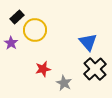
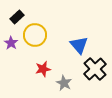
yellow circle: moved 5 px down
blue triangle: moved 9 px left, 3 px down
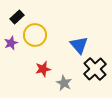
purple star: rotated 16 degrees clockwise
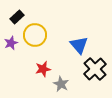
gray star: moved 3 px left, 1 px down
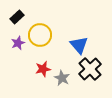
yellow circle: moved 5 px right
purple star: moved 7 px right
black cross: moved 5 px left
gray star: moved 1 px right, 6 px up
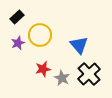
black cross: moved 1 px left, 5 px down
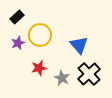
red star: moved 4 px left, 1 px up
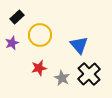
purple star: moved 6 px left
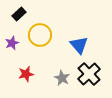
black rectangle: moved 2 px right, 3 px up
red star: moved 13 px left, 6 px down
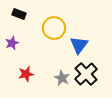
black rectangle: rotated 64 degrees clockwise
yellow circle: moved 14 px right, 7 px up
blue triangle: rotated 18 degrees clockwise
black cross: moved 3 px left
